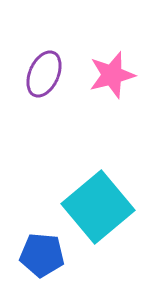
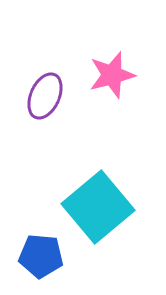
purple ellipse: moved 1 px right, 22 px down
blue pentagon: moved 1 px left, 1 px down
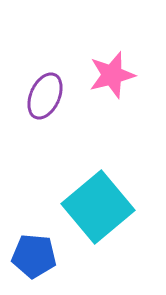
blue pentagon: moved 7 px left
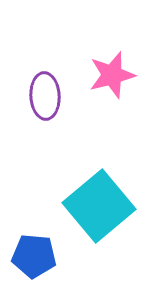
purple ellipse: rotated 27 degrees counterclockwise
cyan square: moved 1 px right, 1 px up
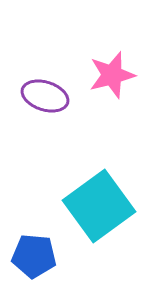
purple ellipse: rotated 69 degrees counterclockwise
cyan square: rotated 4 degrees clockwise
